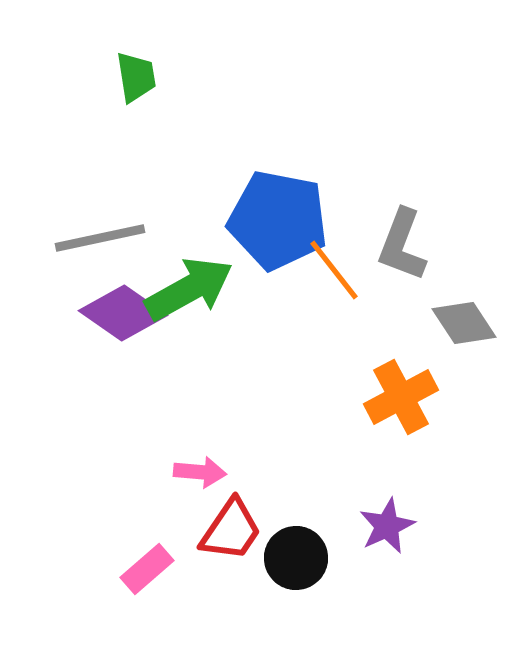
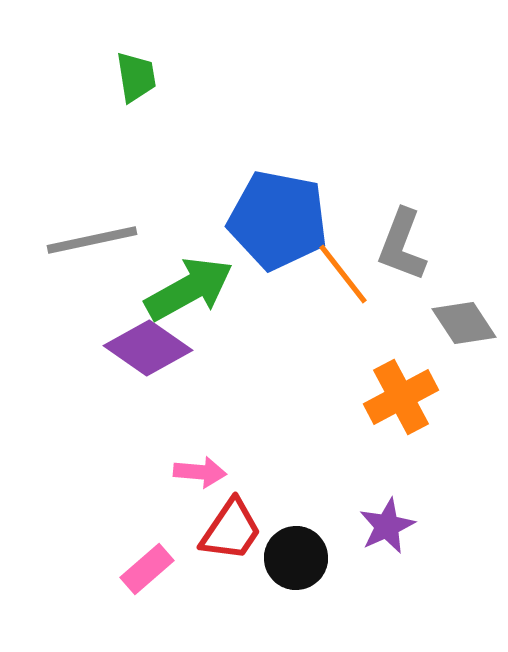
gray line: moved 8 px left, 2 px down
orange line: moved 9 px right, 4 px down
purple diamond: moved 25 px right, 35 px down
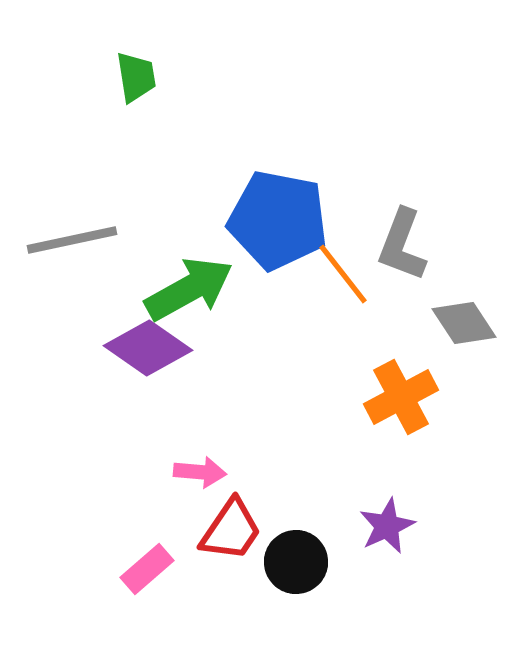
gray line: moved 20 px left
black circle: moved 4 px down
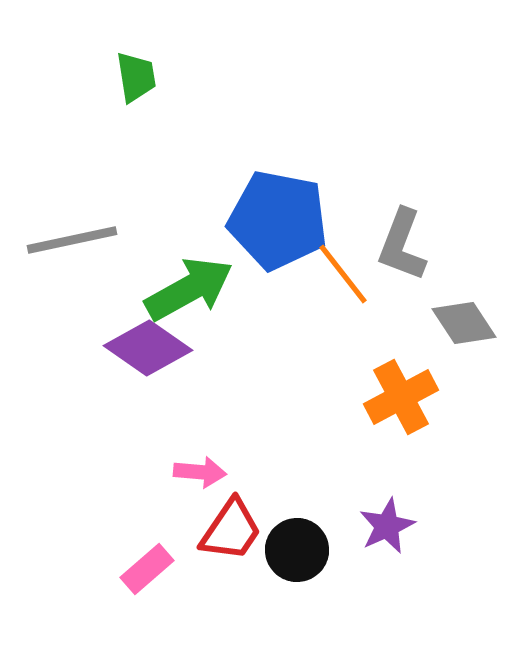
black circle: moved 1 px right, 12 px up
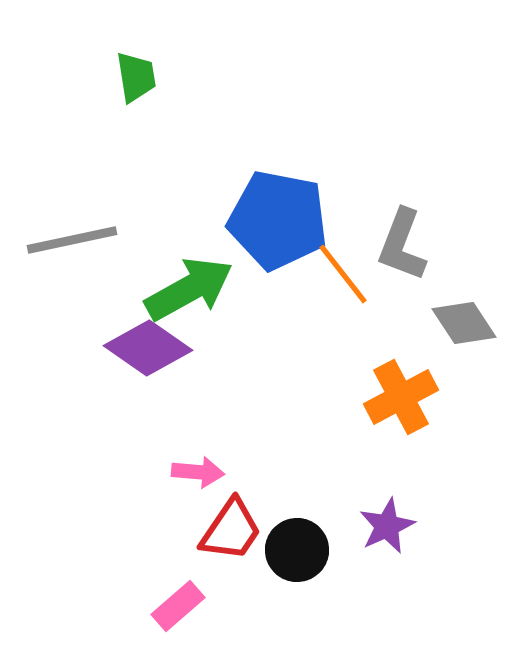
pink arrow: moved 2 px left
pink rectangle: moved 31 px right, 37 px down
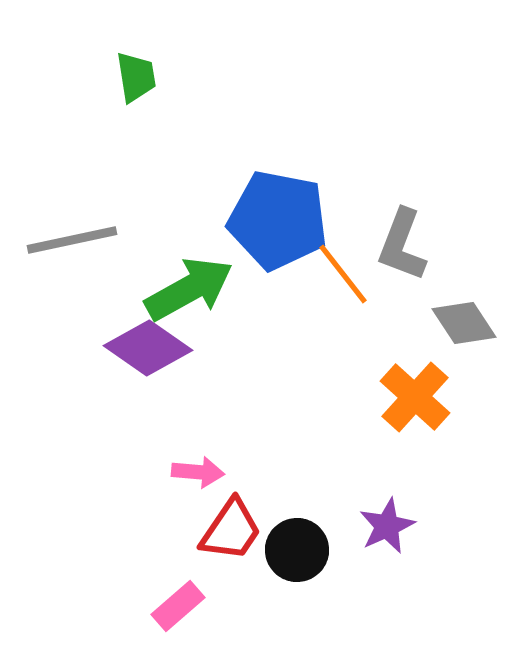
orange cross: moved 14 px right; rotated 20 degrees counterclockwise
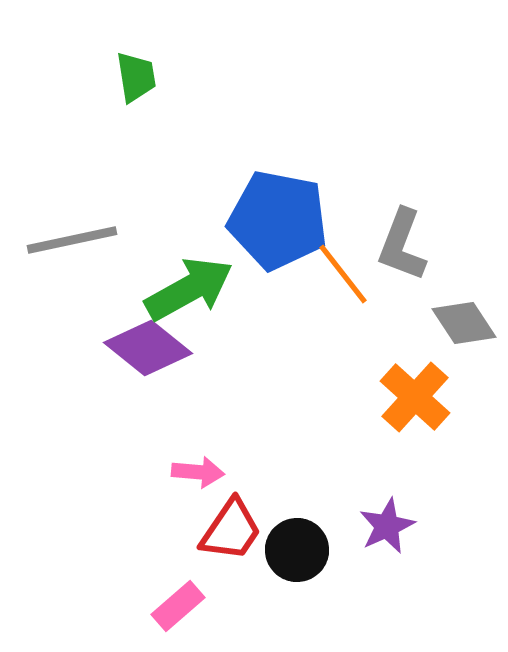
purple diamond: rotated 4 degrees clockwise
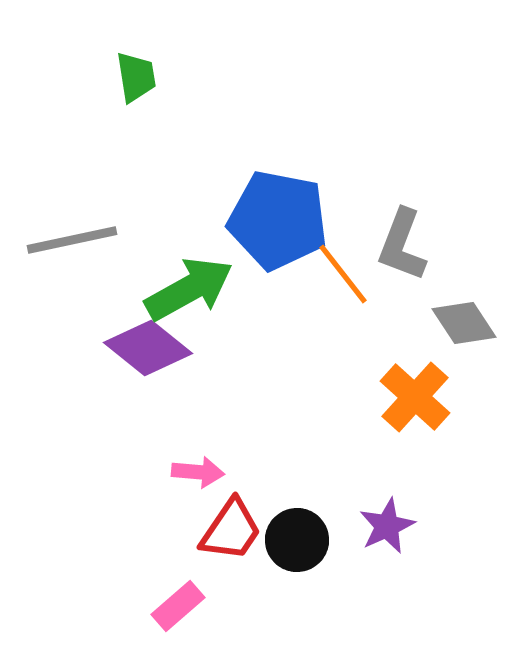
black circle: moved 10 px up
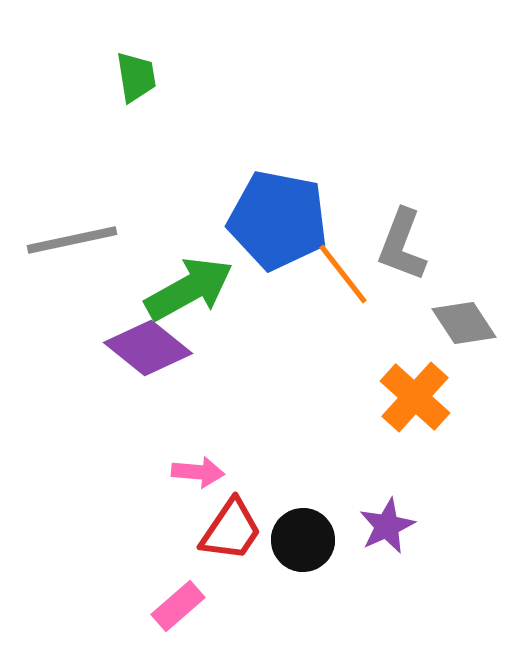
black circle: moved 6 px right
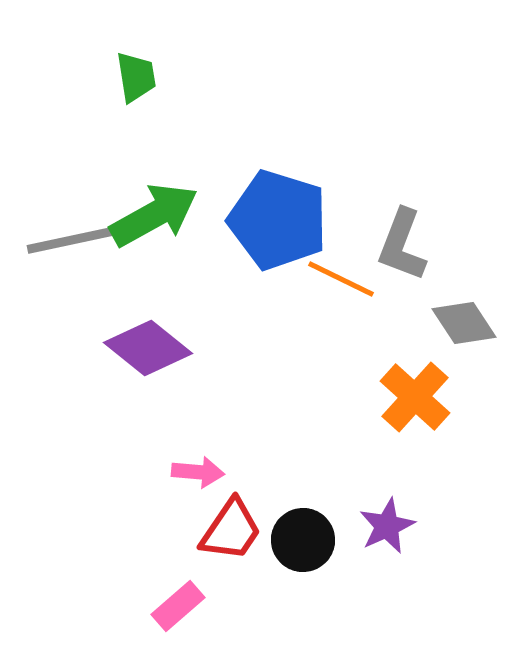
blue pentagon: rotated 6 degrees clockwise
orange line: moved 2 px left, 5 px down; rotated 26 degrees counterclockwise
green arrow: moved 35 px left, 74 px up
